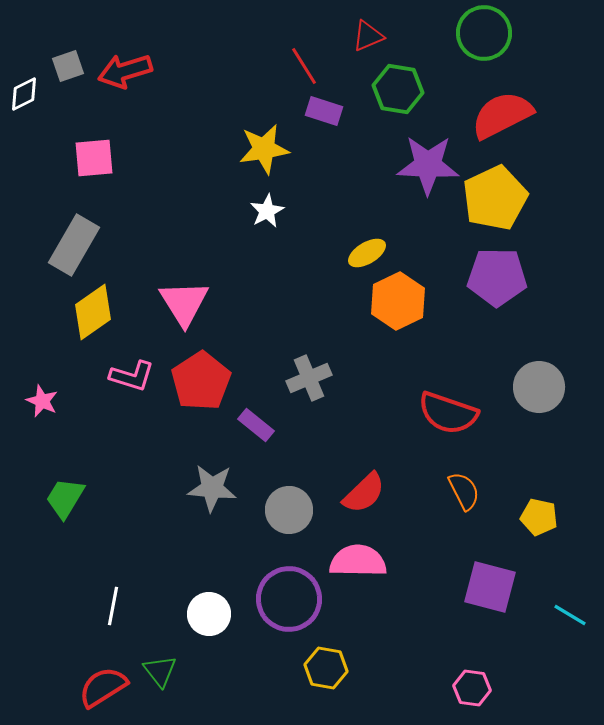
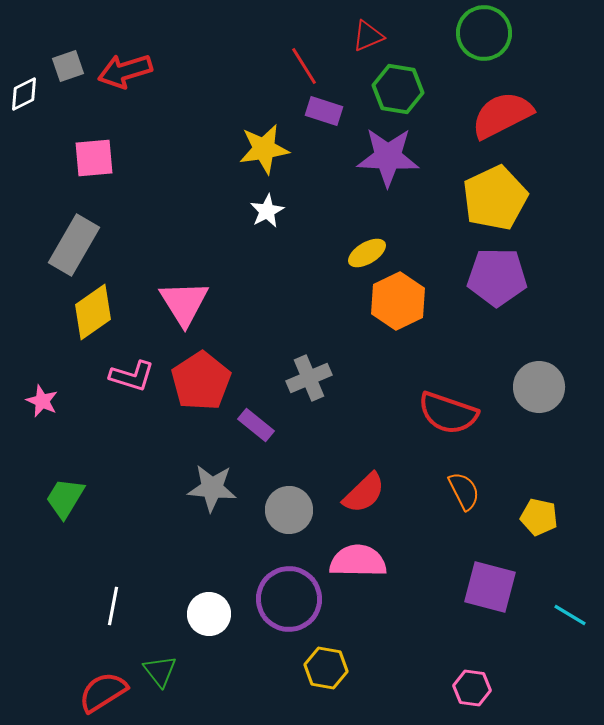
purple star at (428, 165): moved 40 px left, 8 px up
red semicircle at (103, 687): moved 5 px down
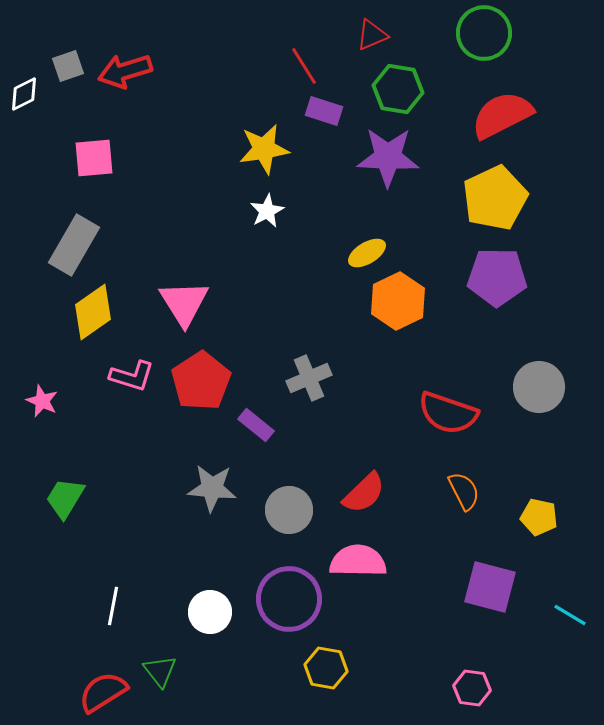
red triangle at (368, 36): moved 4 px right, 1 px up
white circle at (209, 614): moved 1 px right, 2 px up
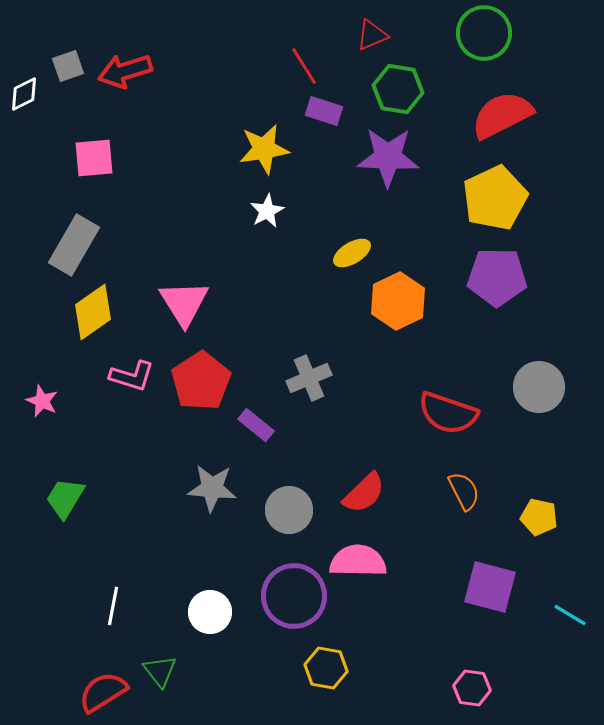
yellow ellipse at (367, 253): moved 15 px left
purple circle at (289, 599): moved 5 px right, 3 px up
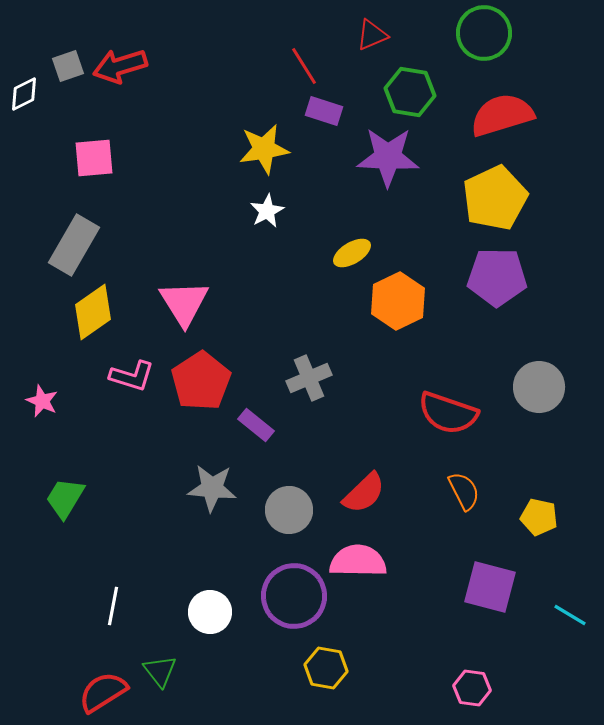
red arrow at (125, 71): moved 5 px left, 5 px up
green hexagon at (398, 89): moved 12 px right, 3 px down
red semicircle at (502, 115): rotated 10 degrees clockwise
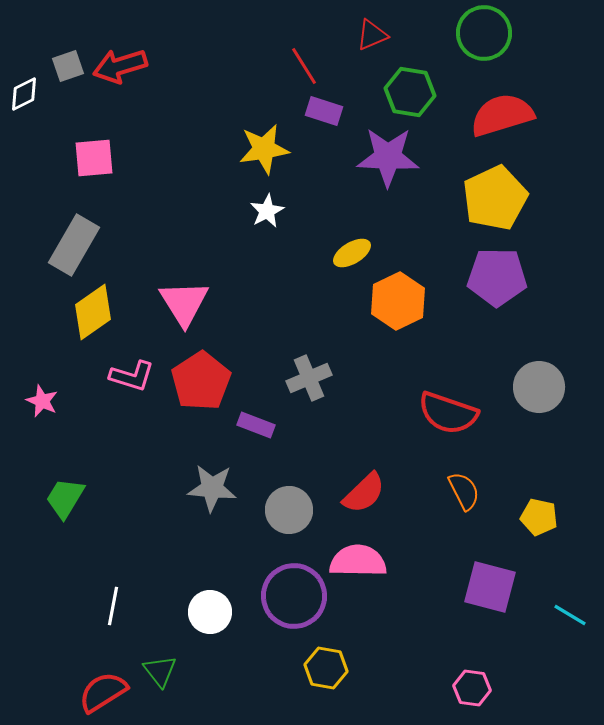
purple rectangle at (256, 425): rotated 18 degrees counterclockwise
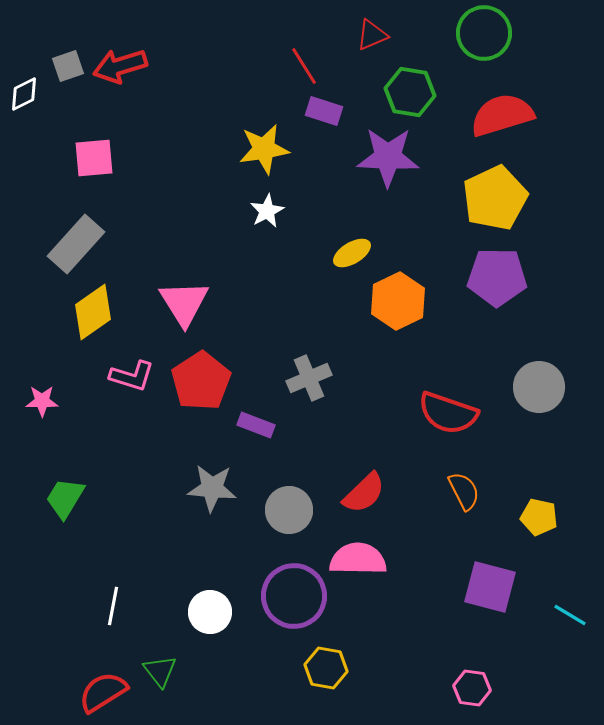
gray rectangle at (74, 245): moved 2 px right, 1 px up; rotated 12 degrees clockwise
pink star at (42, 401): rotated 24 degrees counterclockwise
pink semicircle at (358, 561): moved 2 px up
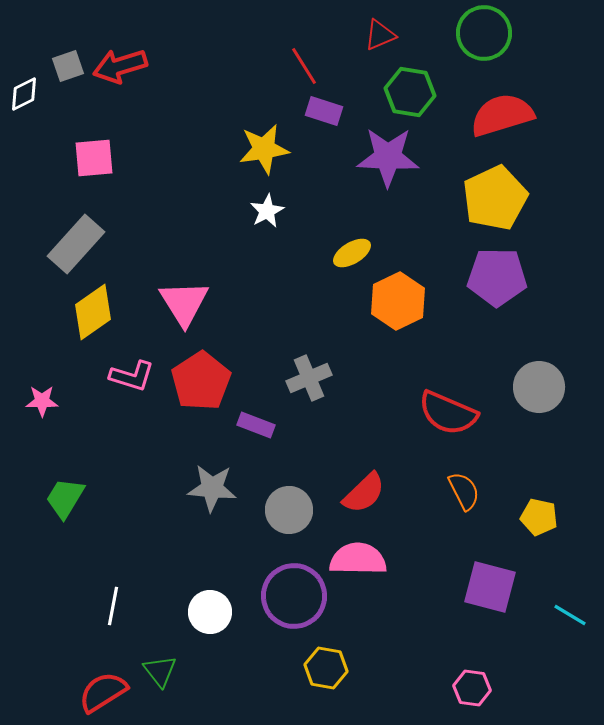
red triangle at (372, 35): moved 8 px right
red semicircle at (448, 413): rotated 4 degrees clockwise
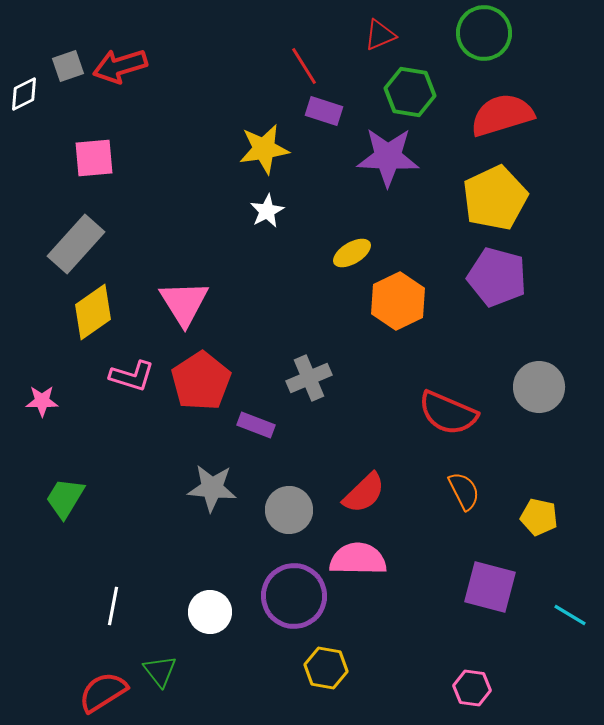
purple pentagon at (497, 277): rotated 14 degrees clockwise
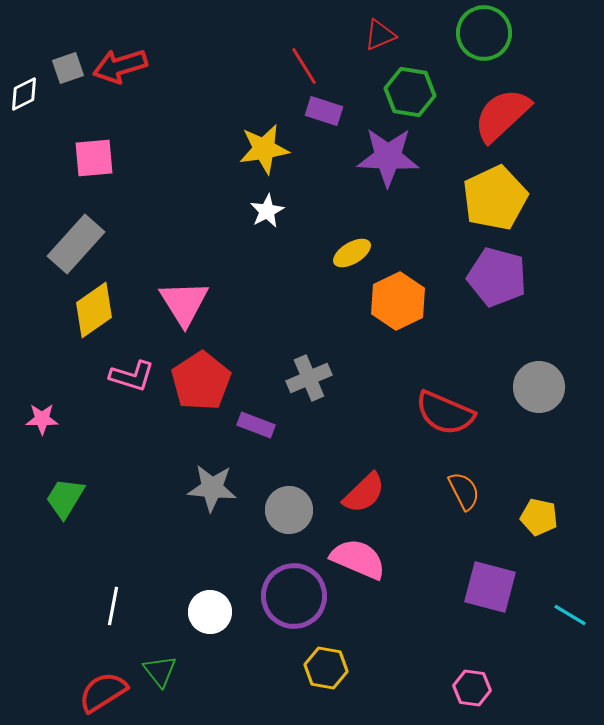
gray square at (68, 66): moved 2 px down
red semicircle at (502, 115): rotated 26 degrees counterclockwise
yellow diamond at (93, 312): moved 1 px right, 2 px up
pink star at (42, 401): moved 18 px down
red semicircle at (448, 413): moved 3 px left
pink semicircle at (358, 559): rotated 22 degrees clockwise
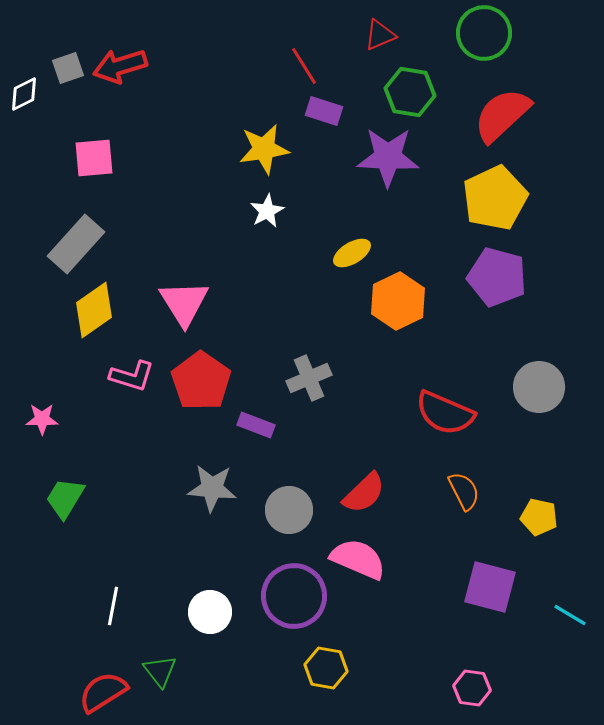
red pentagon at (201, 381): rotated 4 degrees counterclockwise
